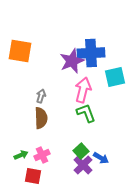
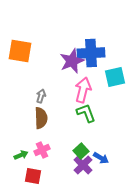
pink cross: moved 5 px up
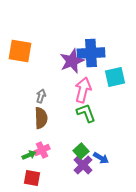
green arrow: moved 8 px right
red square: moved 1 px left, 2 px down
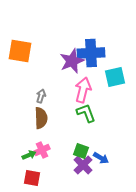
green square: rotated 28 degrees counterclockwise
